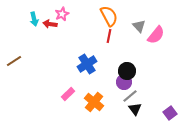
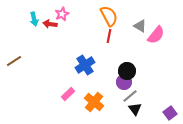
gray triangle: moved 1 px right; rotated 16 degrees counterclockwise
blue cross: moved 2 px left, 1 px down
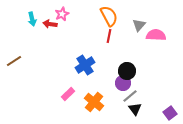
cyan arrow: moved 2 px left
gray triangle: moved 1 px left, 1 px up; rotated 40 degrees clockwise
pink semicircle: rotated 126 degrees counterclockwise
purple circle: moved 1 px left, 1 px down
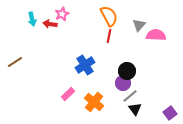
brown line: moved 1 px right, 1 px down
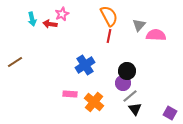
pink rectangle: moved 2 px right; rotated 48 degrees clockwise
purple square: rotated 24 degrees counterclockwise
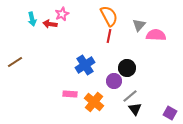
black circle: moved 3 px up
purple circle: moved 9 px left, 2 px up
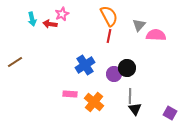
purple circle: moved 7 px up
gray line: rotated 49 degrees counterclockwise
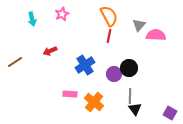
red arrow: moved 27 px down; rotated 32 degrees counterclockwise
black circle: moved 2 px right
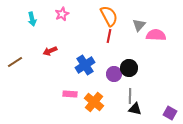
black triangle: rotated 40 degrees counterclockwise
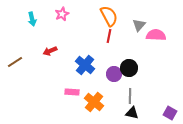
blue cross: rotated 18 degrees counterclockwise
pink rectangle: moved 2 px right, 2 px up
black triangle: moved 3 px left, 4 px down
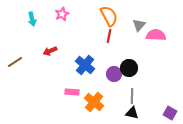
gray line: moved 2 px right
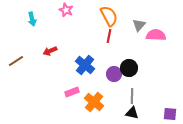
pink star: moved 4 px right, 4 px up; rotated 24 degrees counterclockwise
brown line: moved 1 px right, 1 px up
pink rectangle: rotated 24 degrees counterclockwise
purple square: moved 1 px down; rotated 24 degrees counterclockwise
